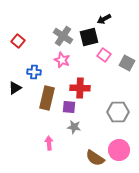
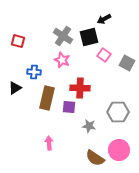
red square: rotated 24 degrees counterclockwise
gray star: moved 15 px right, 1 px up
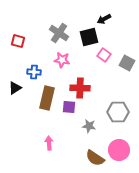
gray cross: moved 4 px left, 3 px up
pink star: rotated 14 degrees counterclockwise
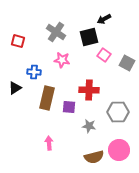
gray cross: moved 3 px left, 1 px up
red cross: moved 9 px right, 2 px down
brown semicircle: moved 1 px left, 1 px up; rotated 48 degrees counterclockwise
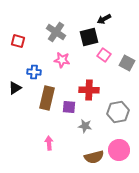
gray hexagon: rotated 10 degrees counterclockwise
gray star: moved 4 px left
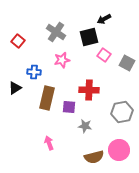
red square: rotated 24 degrees clockwise
pink star: rotated 21 degrees counterclockwise
gray hexagon: moved 4 px right
pink arrow: rotated 16 degrees counterclockwise
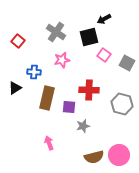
gray hexagon: moved 8 px up; rotated 25 degrees clockwise
gray star: moved 2 px left; rotated 24 degrees counterclockwise
pink circle: moved 5 px down
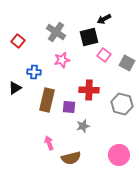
brown rectangle: moved 2 px down
brown semicircle: moved 23 px left, 1 px down
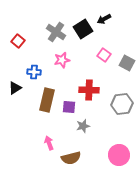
black square: moved 6 px left, 8 px up; rotated 18 degrees counterclockwise
gray hexagon: rotated 20 degrees counterclockwise
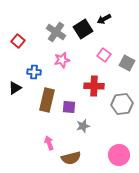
red cross: moved 5 px right, 4 px up
